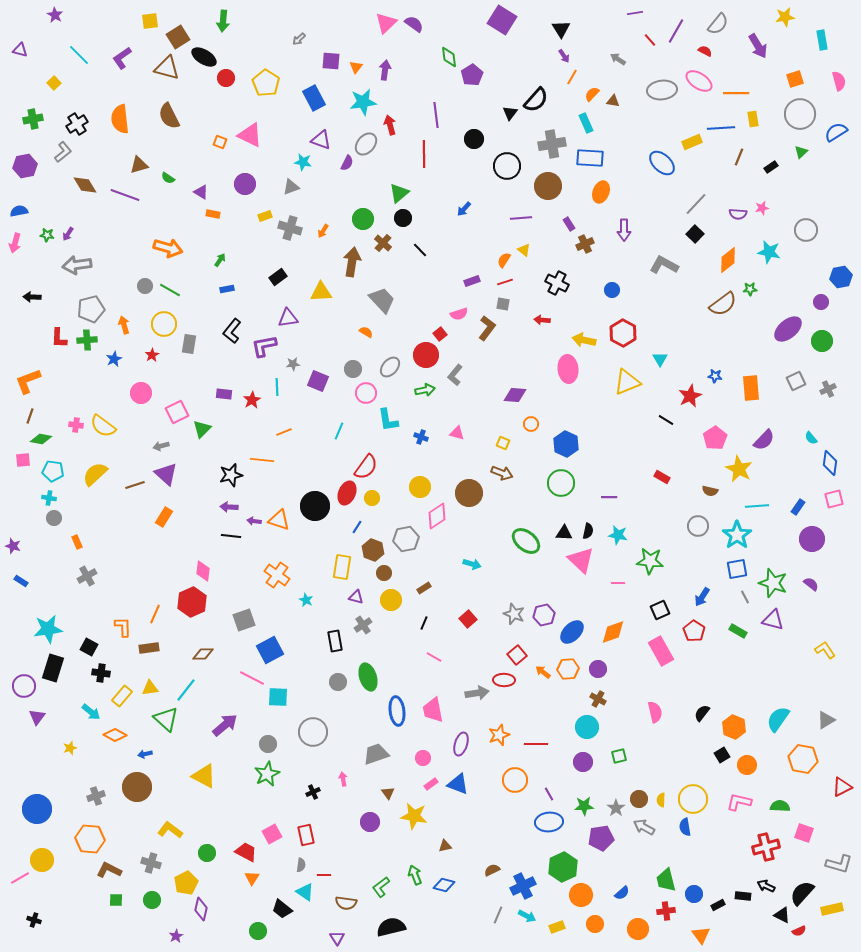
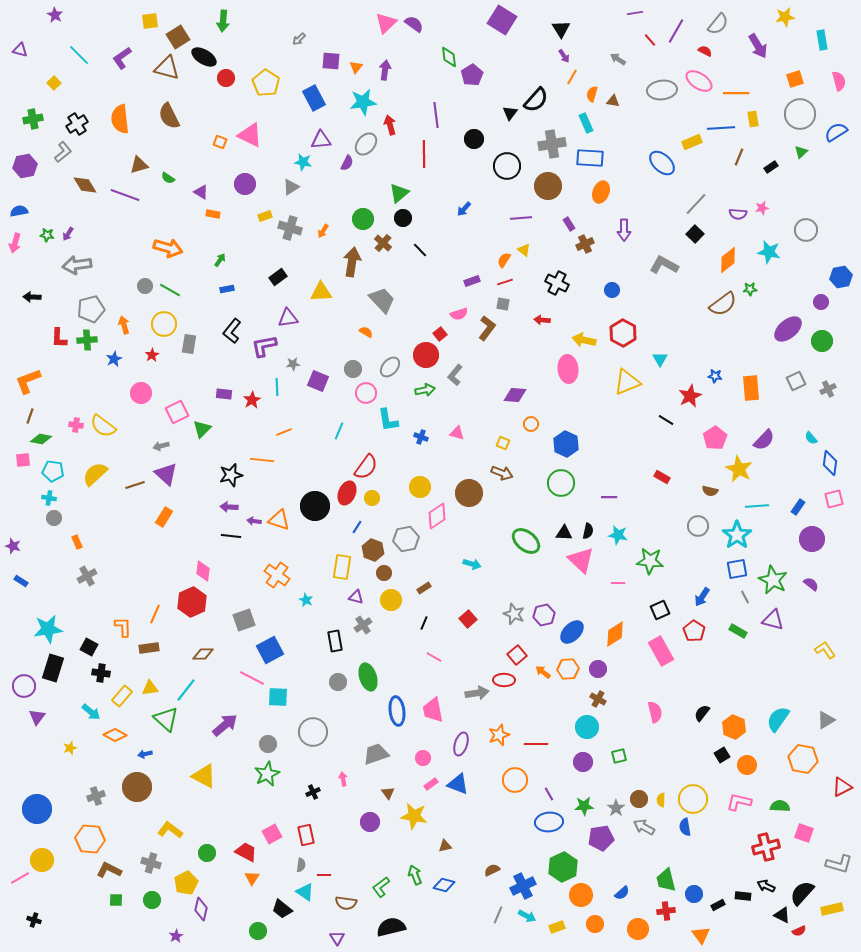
orange semicircle at (592, 94): rotated 28 degrees counterclockwise
purple triangle at (321, 140): rotated 25 degrees counterclockwise
gray triangle at (291, 187): rotated 12 degrees counterclockwise
green star at (773, 583): moved 3 px up; rotated 8 degrees clockwise
orange diamond at (613, 632): moved 2 px right, 2 px down; rotated 12 degrees counterclockwise
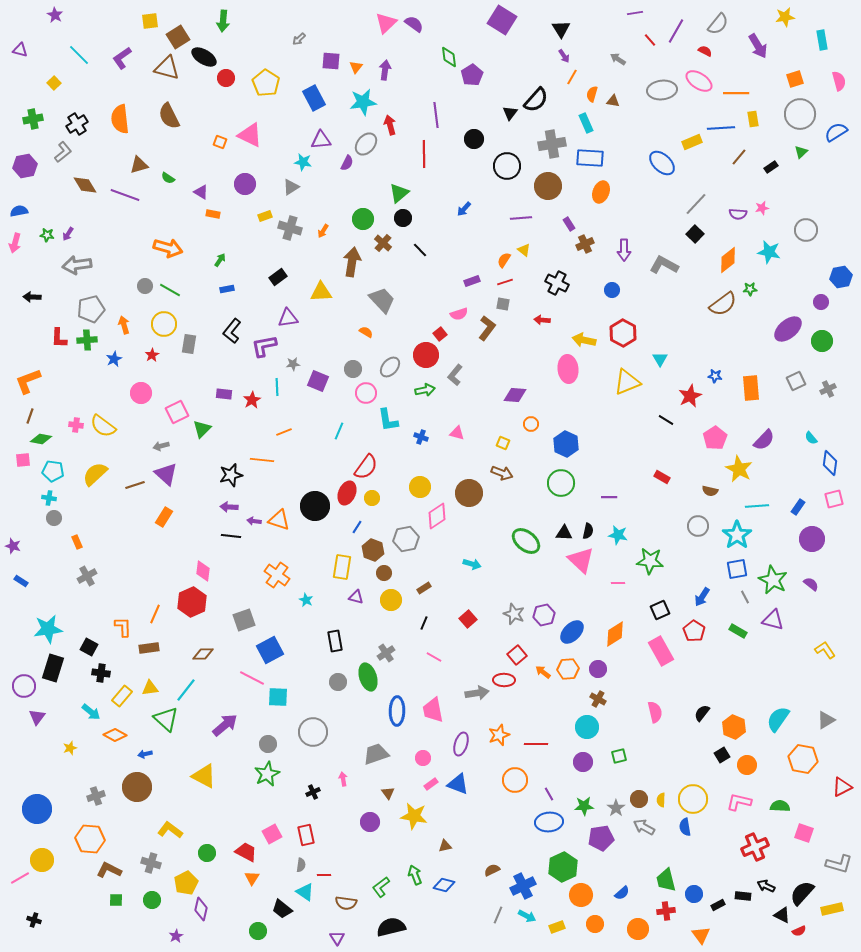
brown line at (739, 157): rotated 18 degrees clockwise
purple arrow at (624, 230): moved 20 px down
gray cross at (363, 625): moved 23 px right, 28 px down
blue ellipse at (397, 711): rotated 8 degrees clockwise
red cross at (766, 847): moved 11 px left; rotated 8 degrees counterclockwise
